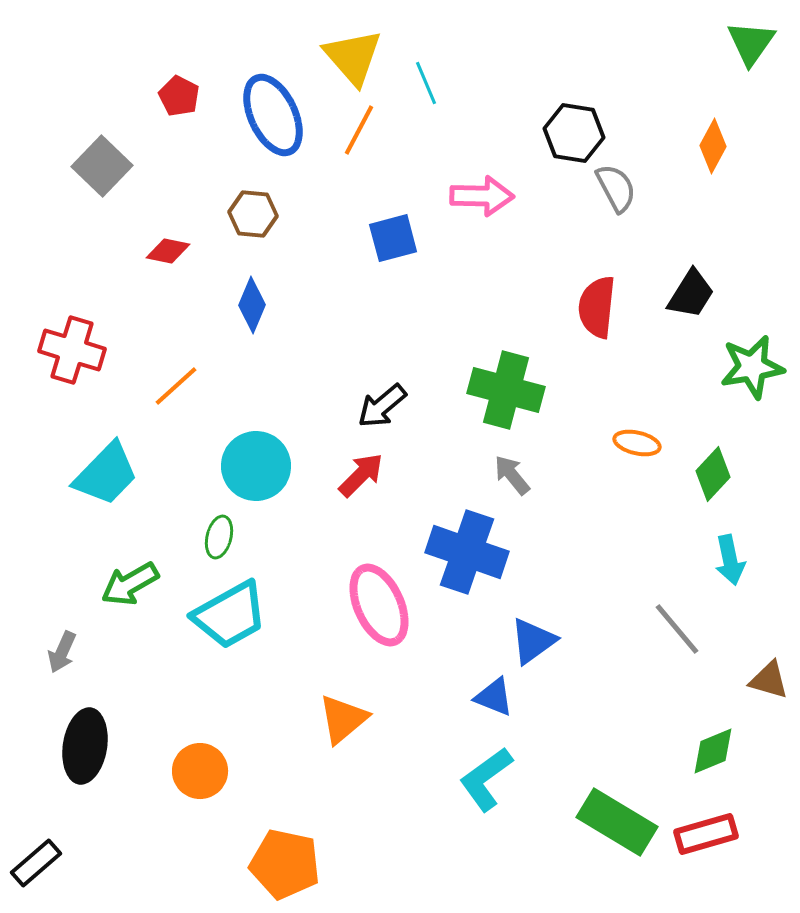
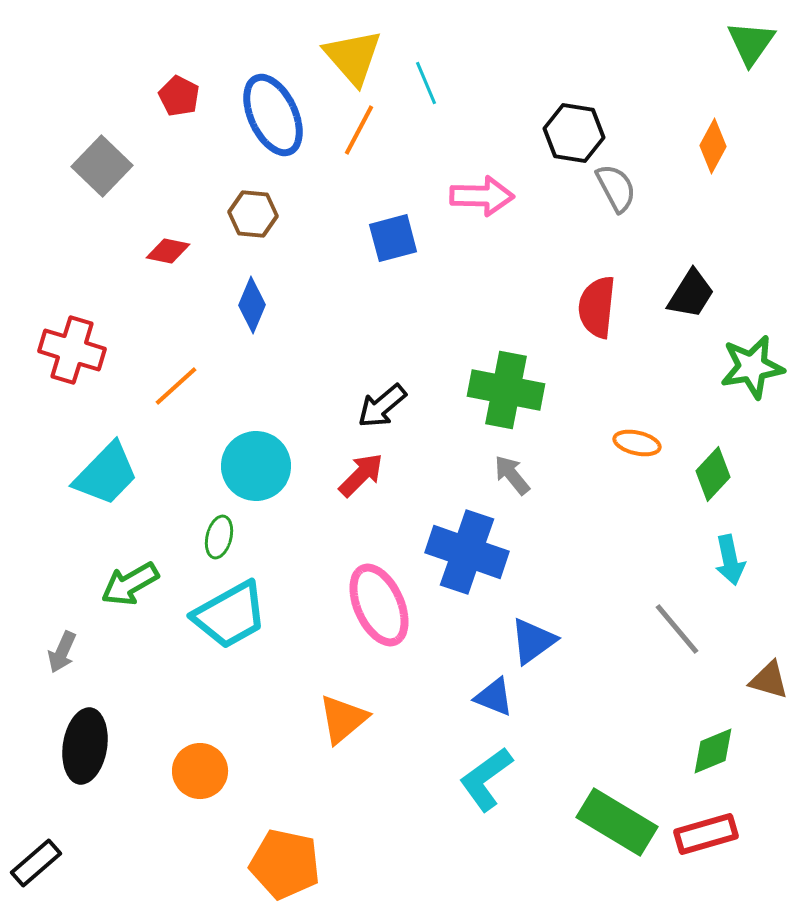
green cross at (506, 390): rotated 4 degrees counterclockwise
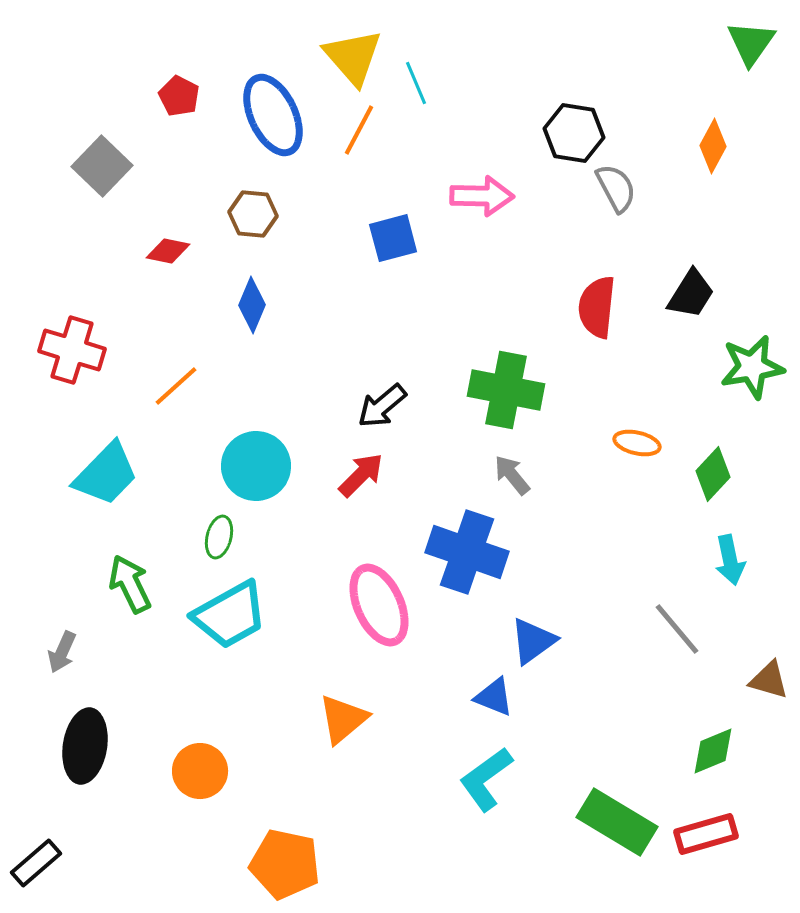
cyan line at (426, 83): moved 10 px left
green arrow at (130, 584): rotated 94 degrees clockwise
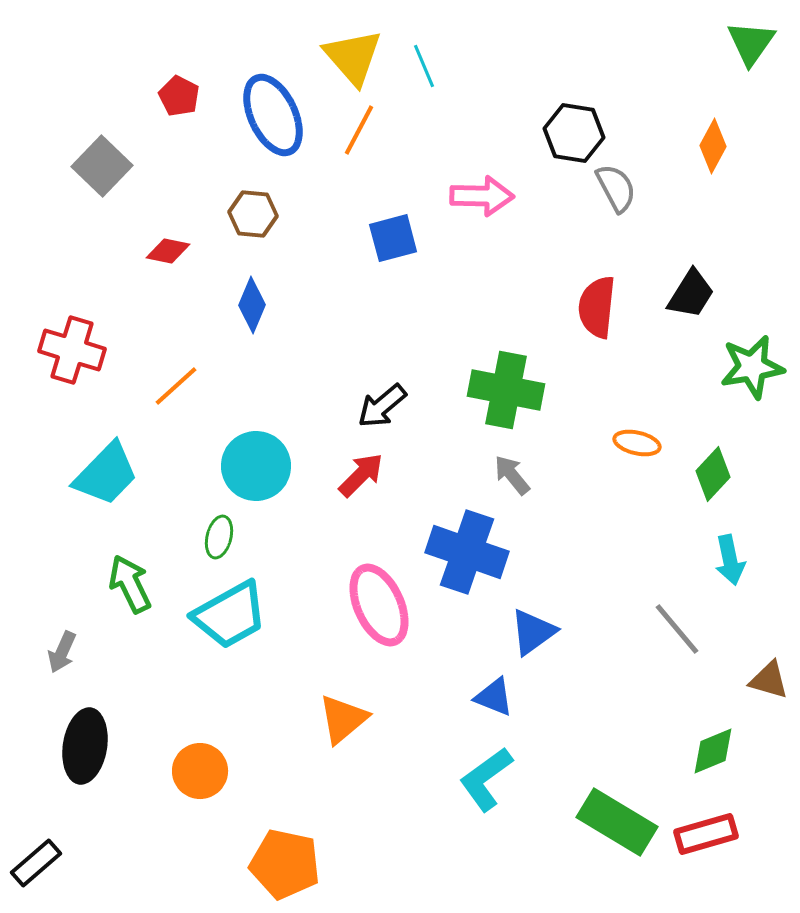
cyan line at (416, 83): moved 8 px right, 17 px up
blue triangle at (533, 641): moved 9 px up
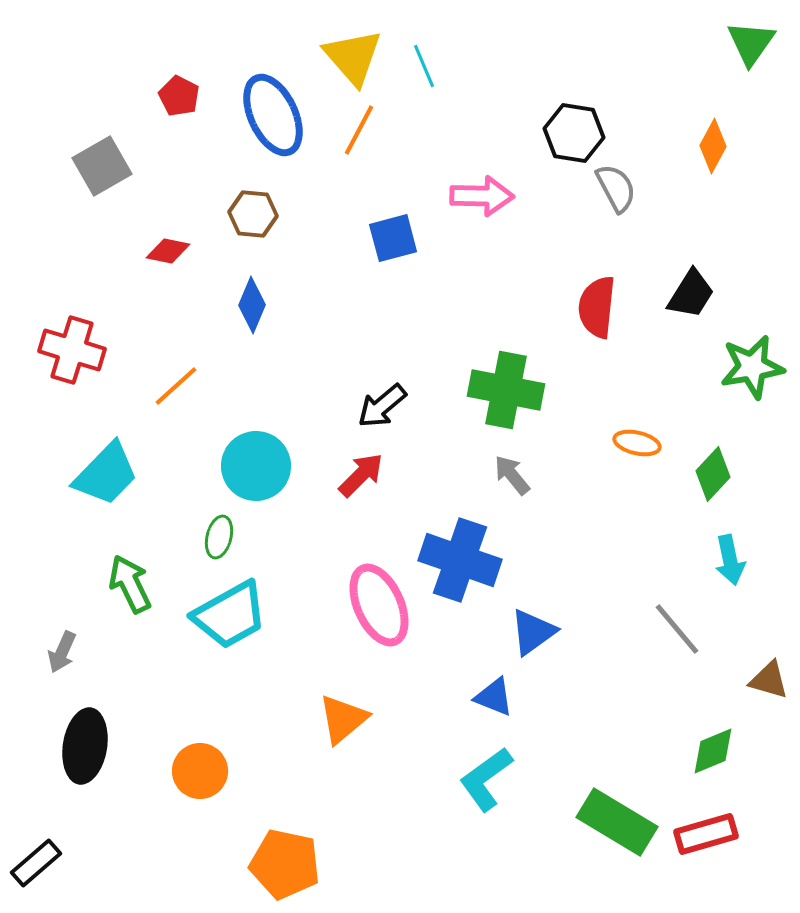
gray square at (102, 166): rotated 16 degrees clockwise
blue cross at (467, 552): moved 7 px left, 8 px down
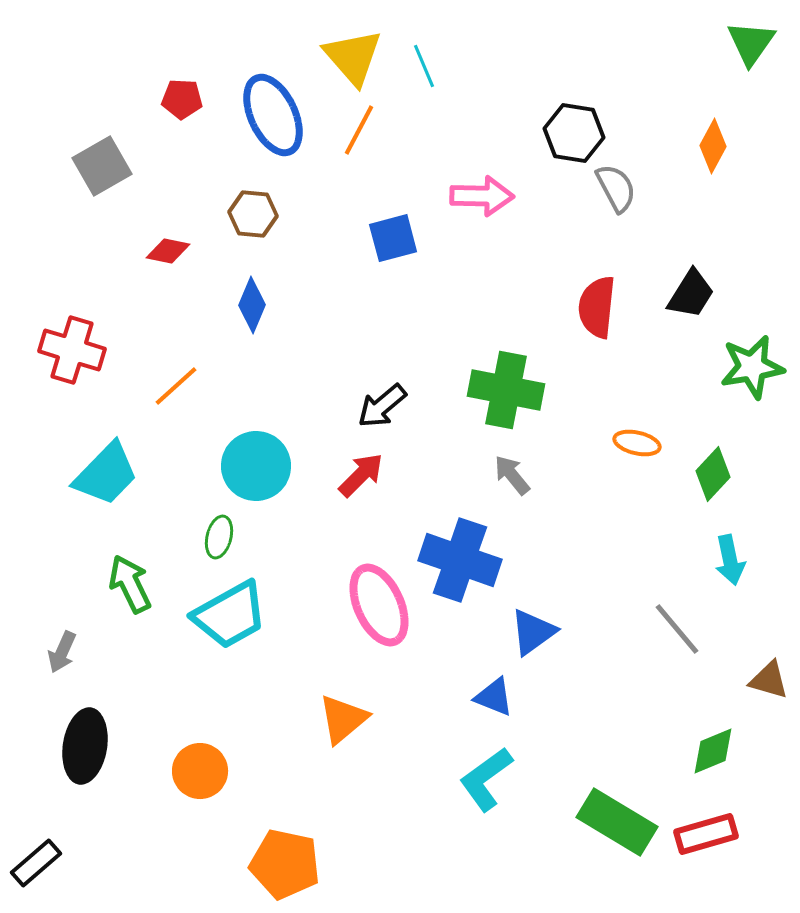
red pentagon at (179, 96): moved 3 px right, 3 px down; rotated 24 degrees counterclockwise
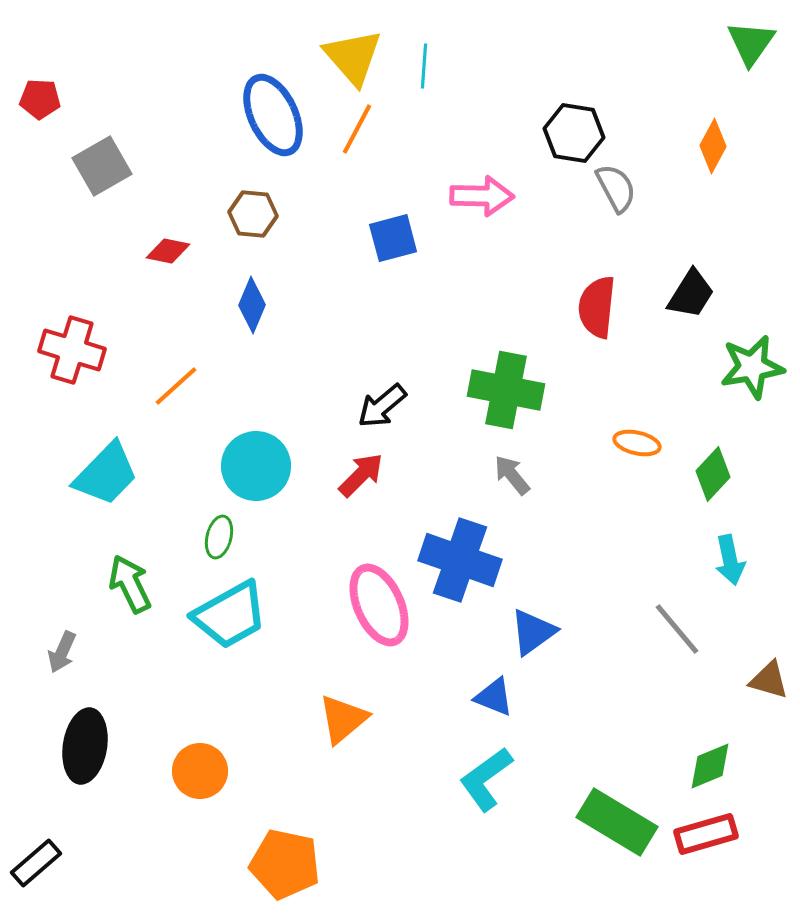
cyan line at (424, 66): rotated 27 degrees clockwise
red pentagon at (182, 99): moved 142 px left
orange line at (359, 130): moved 2 px left, 1 px up
green diamond at (713, 751): moved 3 px left, 15 px down
